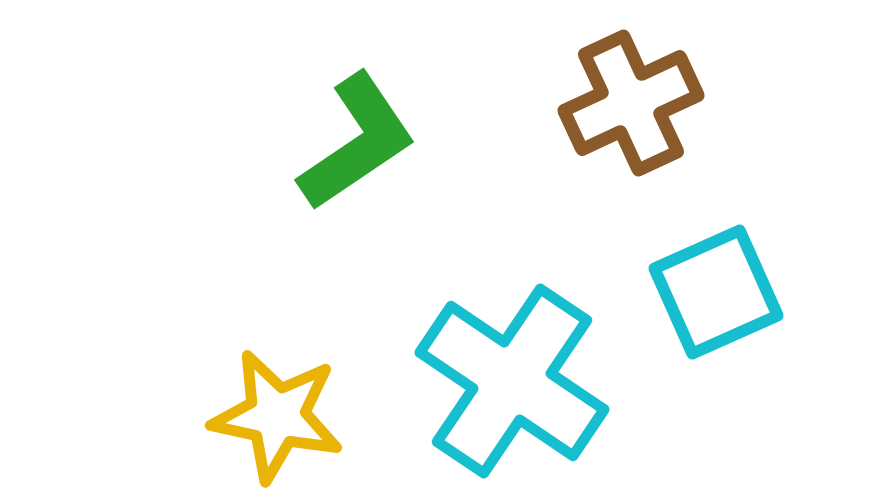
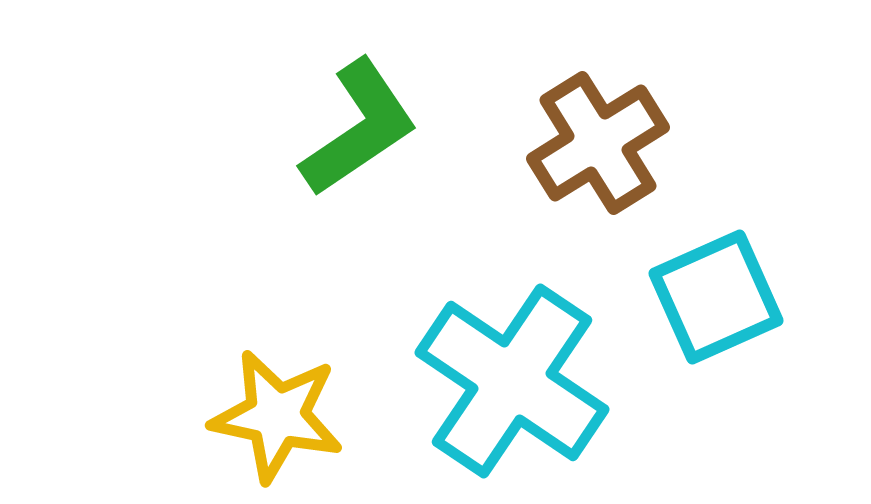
brown cross: moved 33 px left, 40 px down; rotated 7 degrees counterclockwise
green L-shape: moved 2 px right, 14 px up
cyan square: moved 5 px down
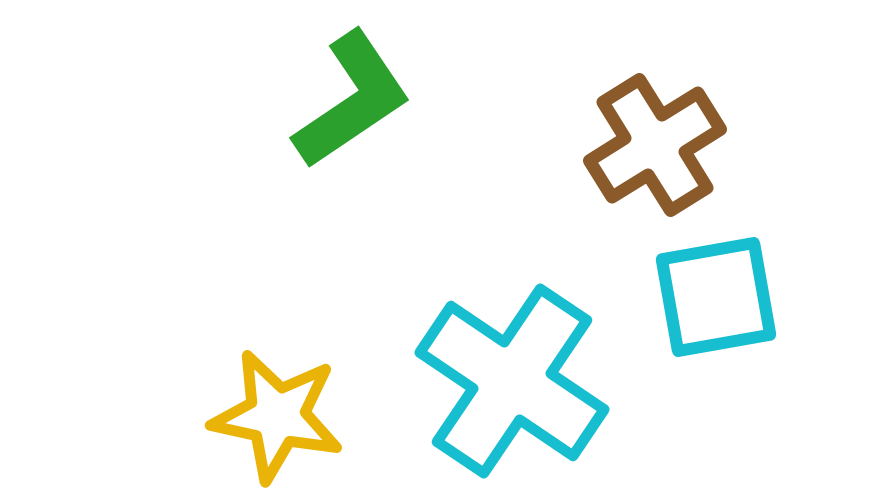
green L-shape: moved 7 px left, 28 px up
brown cross: moved 57 px right, 2 px down
cyan square: rotated 14 degrees clockwise
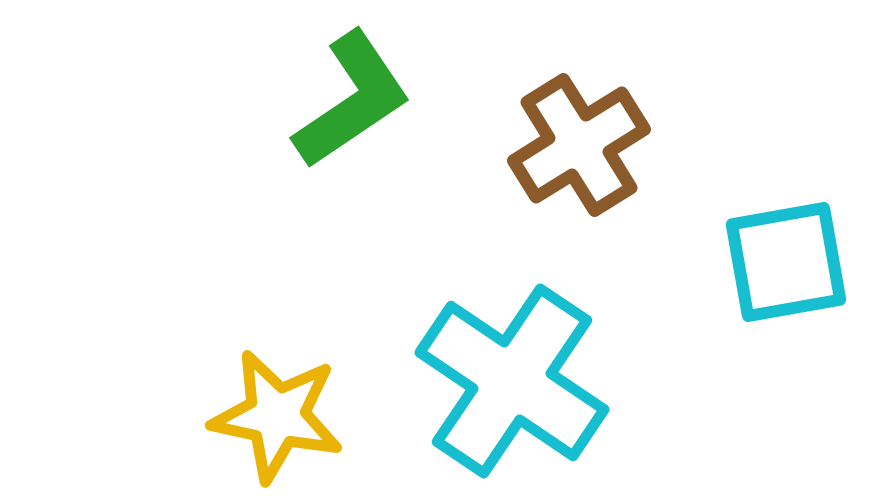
brown cross: moved 76 px left
cyan square: moved 70 px right, 35 px up
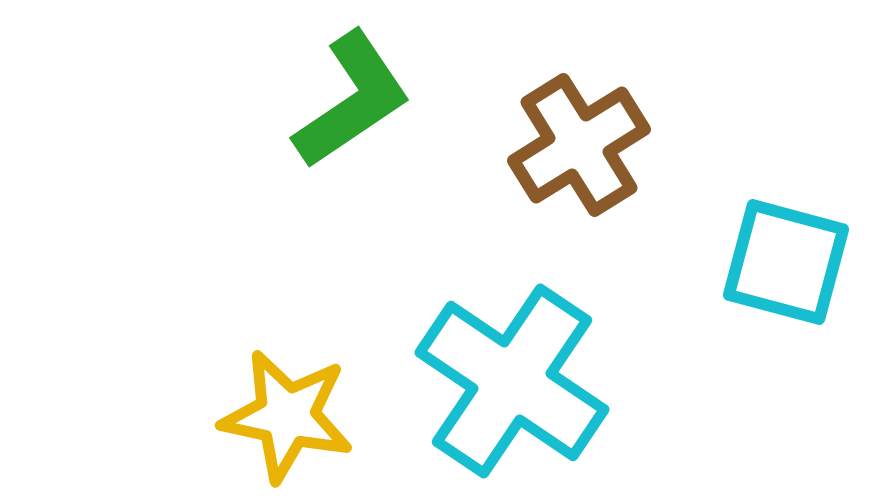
cyan square: rotated 25 degrees clockwise
yellow star: moved 10 px right
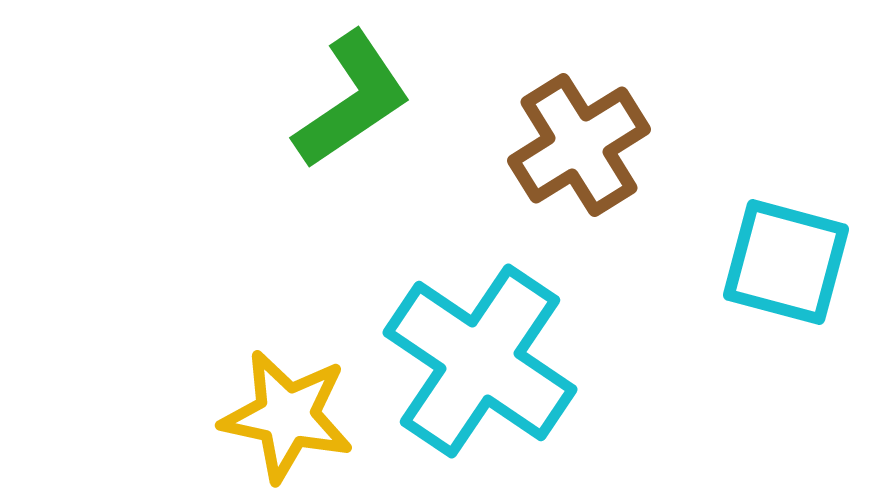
cyan cross: moved 32 px left, 20 px up
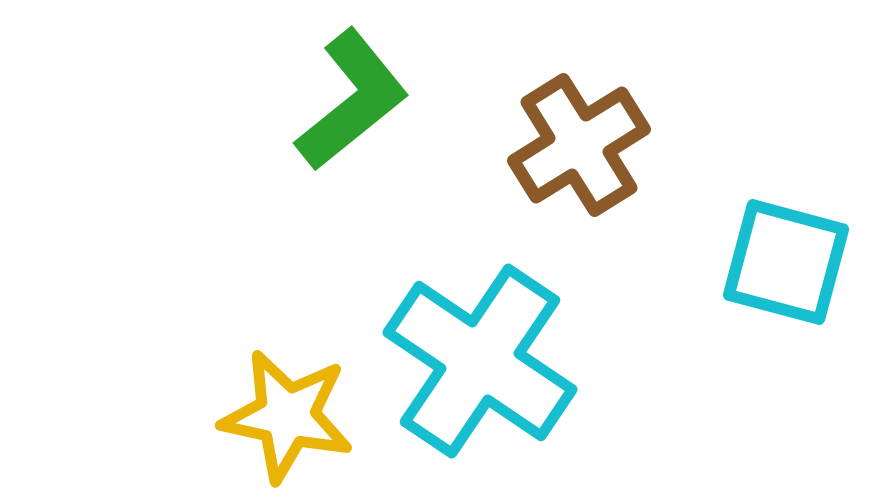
green L-shape: rotated 5 degrees counterclockwise
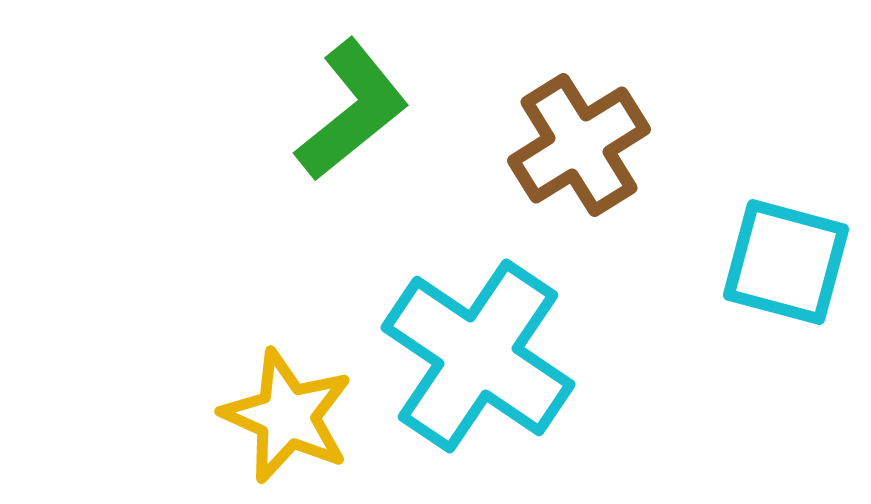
green L-shape: moved 10 px down
cyan cross: moved 2 px left, 5 px up
yellow star: rotated 12 degrees clockwise
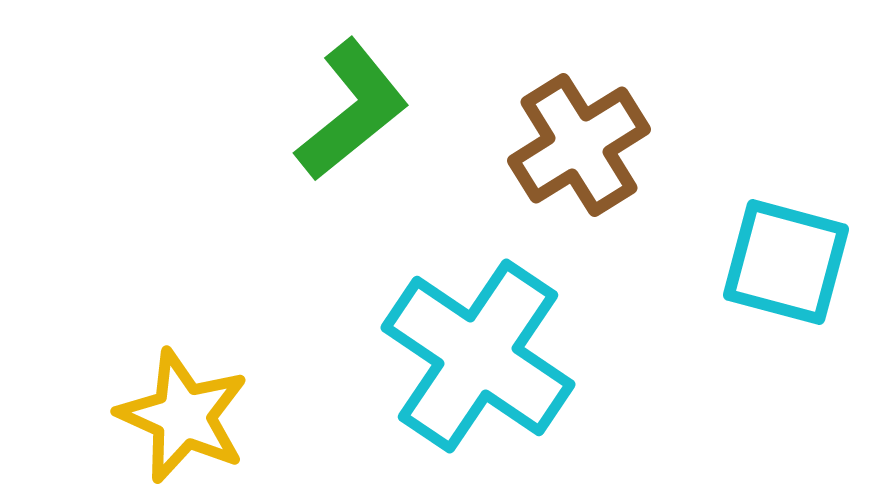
yellow star: moved 104 px left
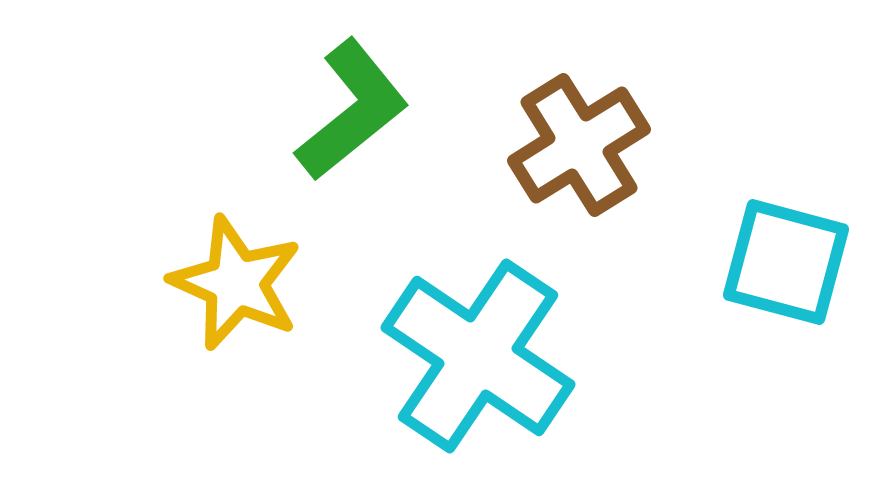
yellow star: moved 53 px right, 133 px up
